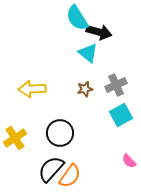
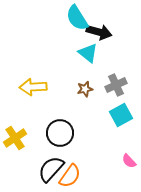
yellow arrow: moved 1 px right, 2 px up
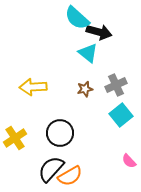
cyan semicircle: rotated 16 degrees counterclockwise
cyan square: rotated 10 degrees counterclockwise
orange semicircle: rotated 25 degrees clockwise
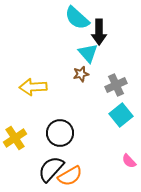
black arrow: rotated 75 degrees clockwise
cyan triangle: rotated 10 degrees clockwise
brown star: moved 4 px left, 15 px up
